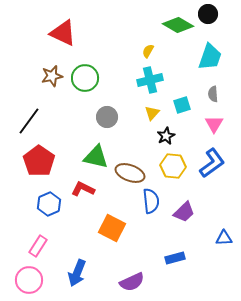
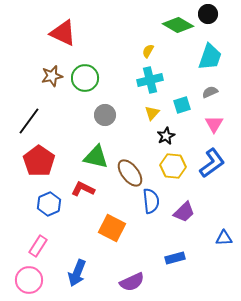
gray semicircle: moved 3 px left, 2 px up; rotated 70 degrees clockwise
gray circle: moved 2 px left, 2 px up
brown ellipse: rotated 32 degrees clockwise
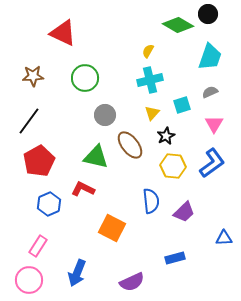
brown star: moved 19 px left; rotated 10 degrees clockwise
red pentagon: rotated 8 degrees clockwise
brown ellipse: moved 28 px up
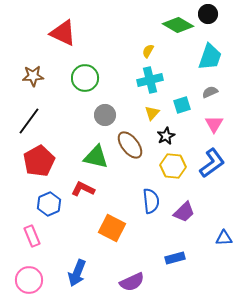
pink rectangle: moved 6 px left, 10 px up; rotated 55 degrees counterclockwise
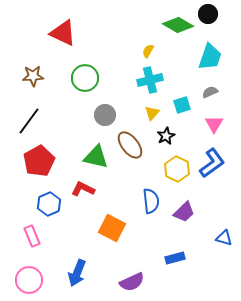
yellow hexagon: moved 4 px right, 3 px down; rotated 20 degrees clockwise
blue triangle: rotated 18 degrees clockwise
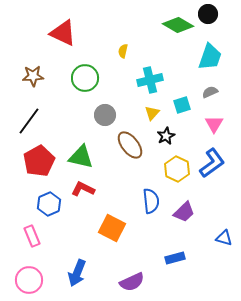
yellow semicircle: moved 25 px left; rotated 16 degrees counterclockwise
green triangle: moved 15 px left
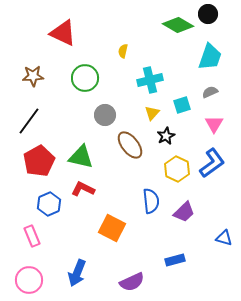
blue rectangle: moved 2 px down
